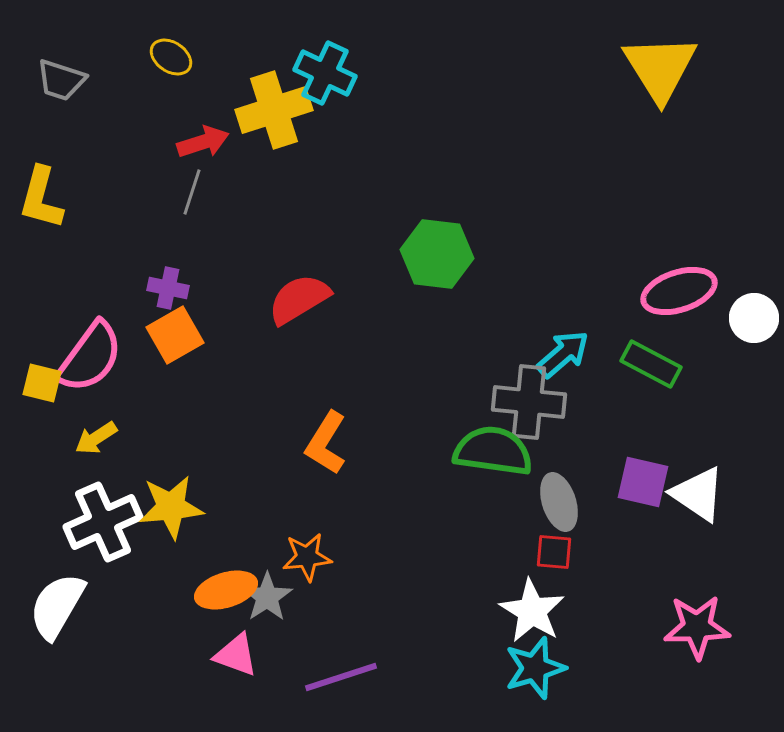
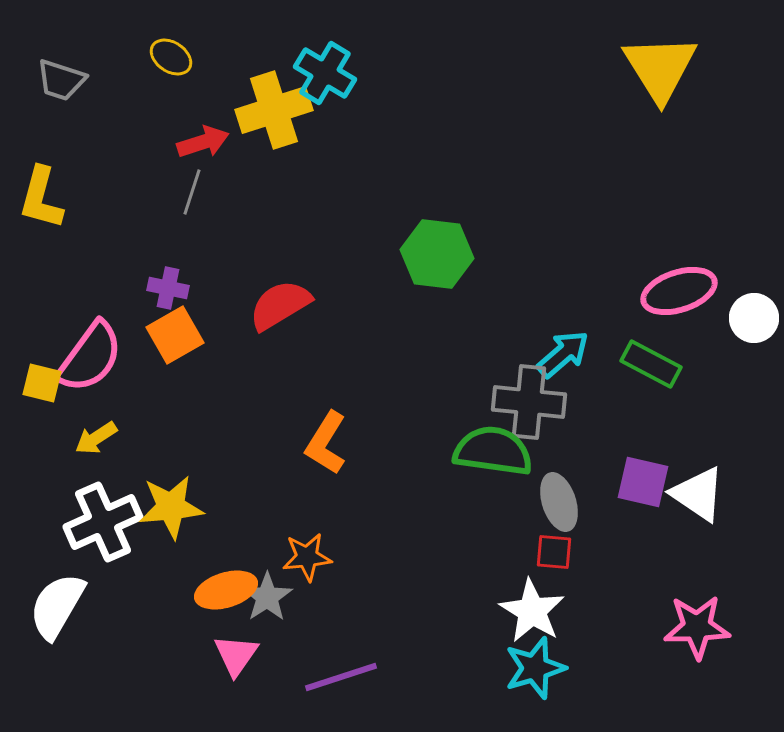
cyan cross: rotated 6 degrees clockwise
red semicircle: moved 19 px left, 6 px down
pink triangle: rotated 45 degrees clockwise
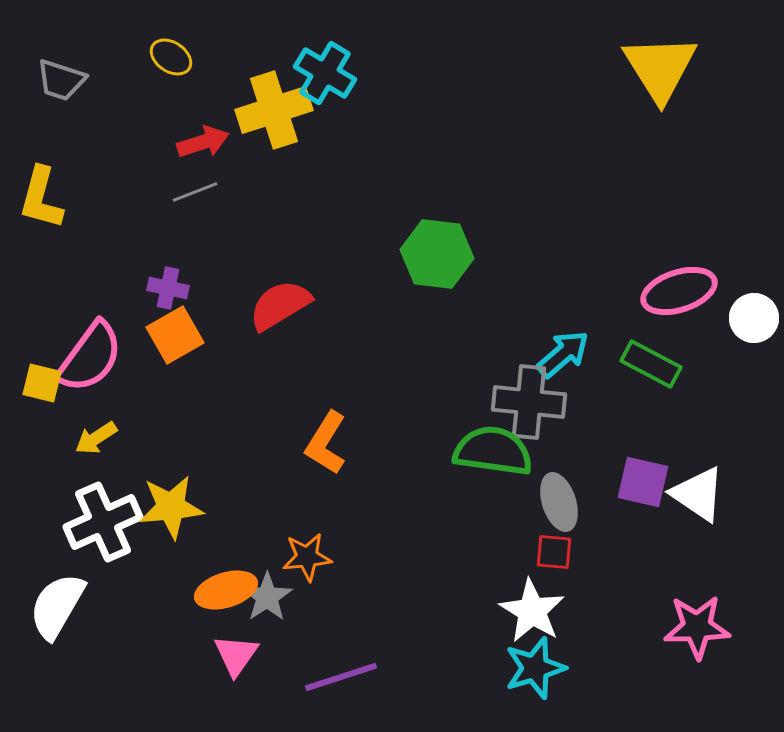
gray line: moved 3 px right; rotated 51 degrees clockwise
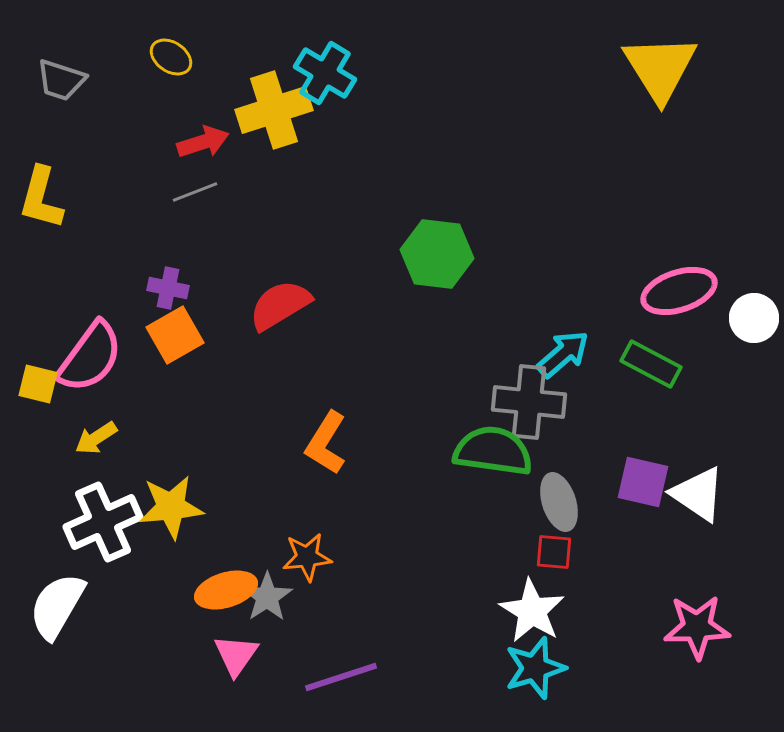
yellow square: moved 4 px left, 1 px down
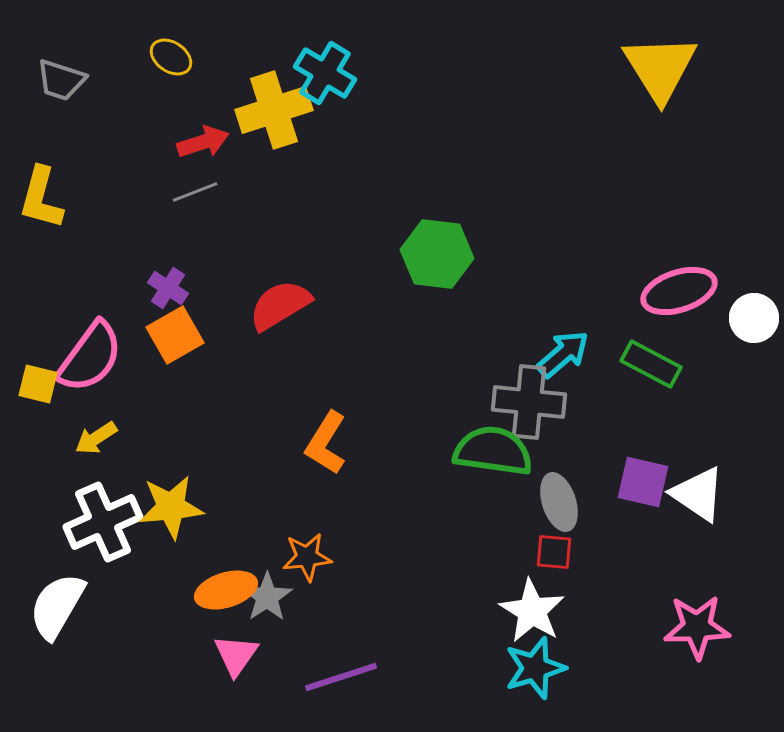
purple cross: rotated 21 degrees clockwise
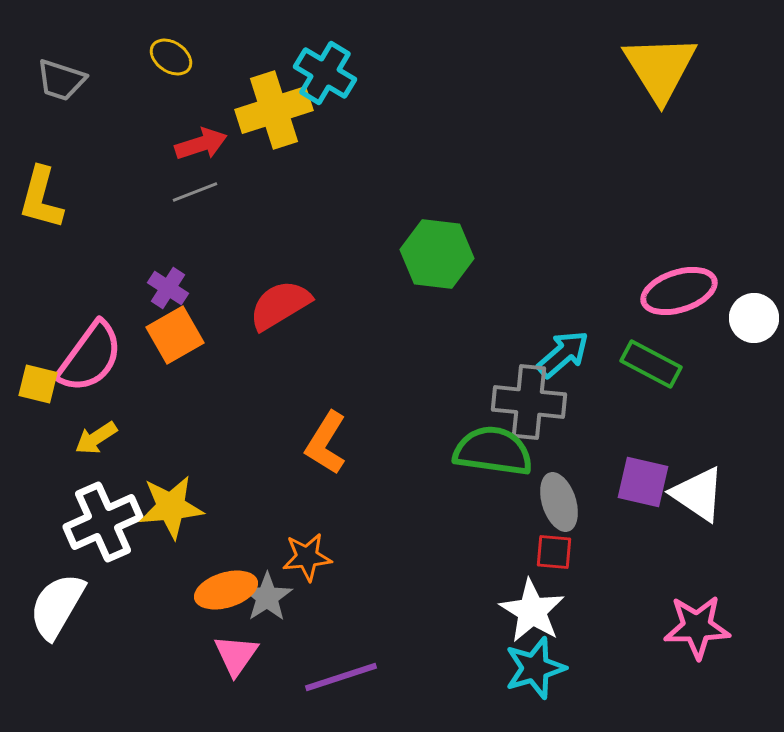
red arrow: moved 2 px left, 2 px down
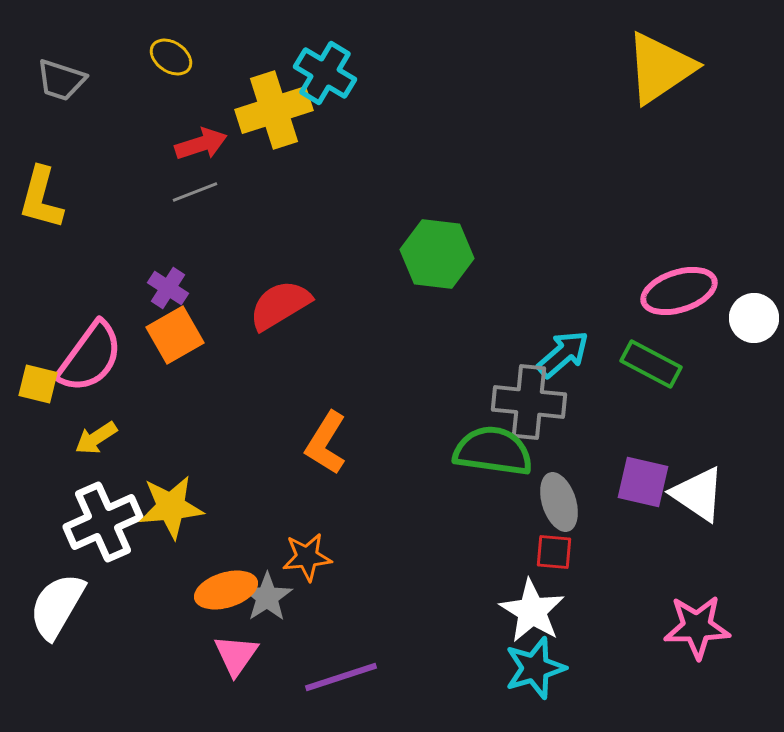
yellow triangle: rotated 28 degrees clockwise
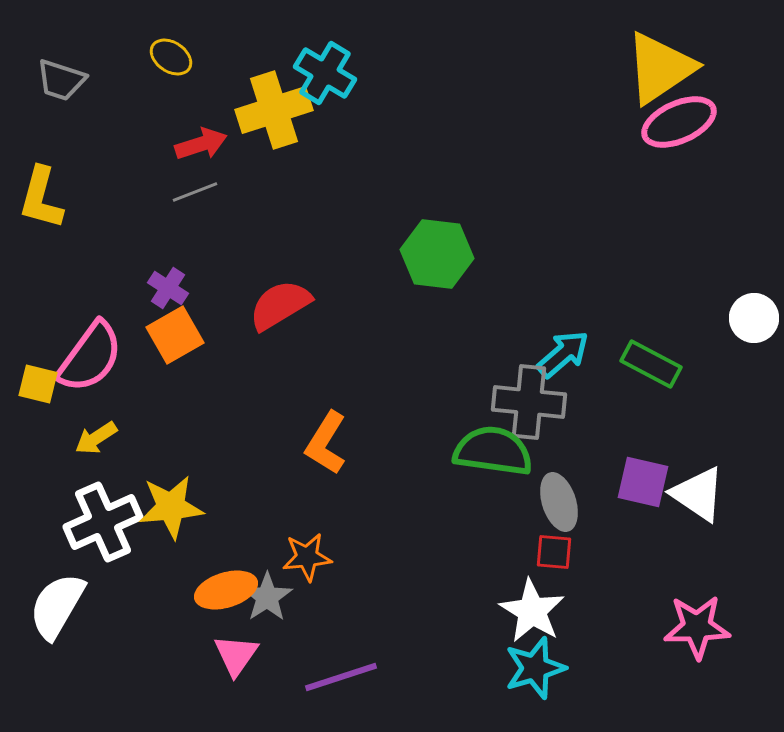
pink ellipse: moved 169 px up; rotated 6 degrees counterclockwise
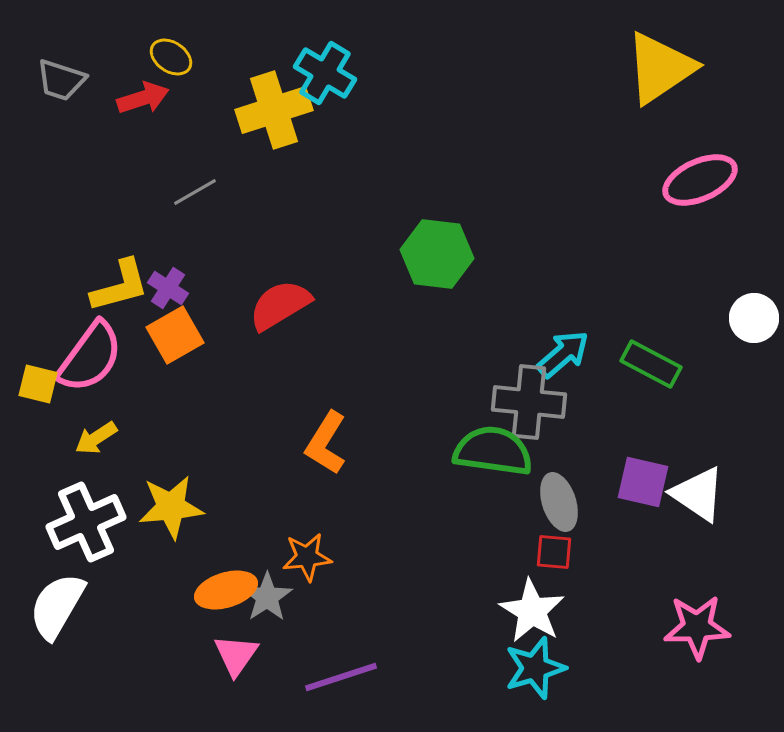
pink ellipse: moved 21 px right, 58 px down
red arrow: moved 58 px left, 46 px up
gray line: rotated 9 degrees counterclockwise
yellow L-shape: moved 79 px right, 88 px down; rotated 120 degrees counterclockwise
white cross: moved 17 px left
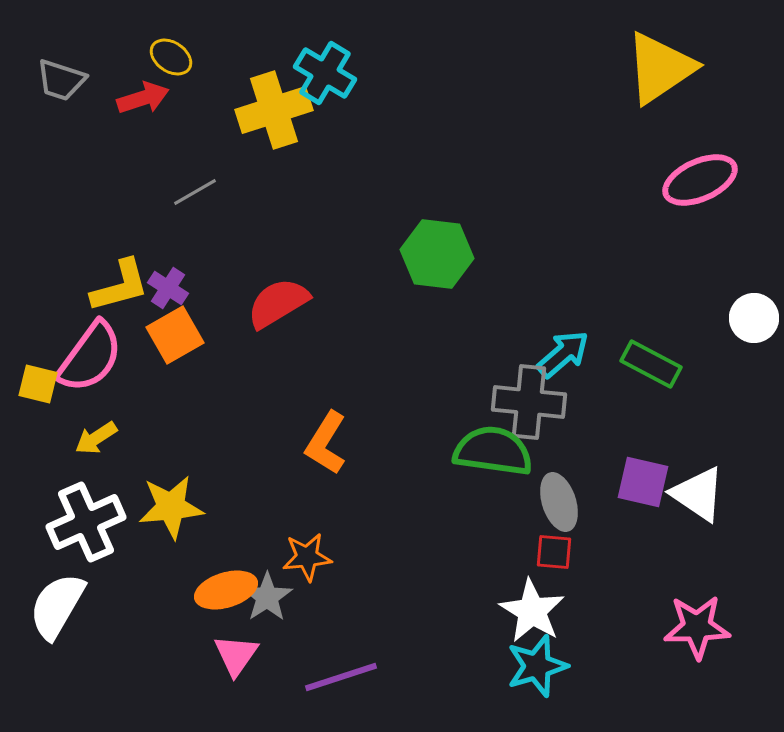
red semicircle: moved 2 px left, 2 px up
cyan star: moved 2 px right, 2 px up
